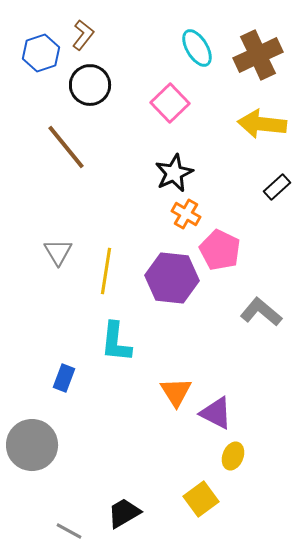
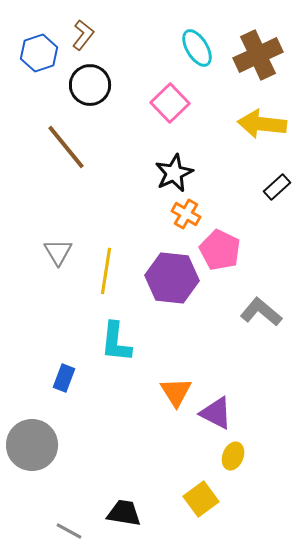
blue hexagon: moved 2 px left
black trapezoid: rotated 39 degrees clockwise
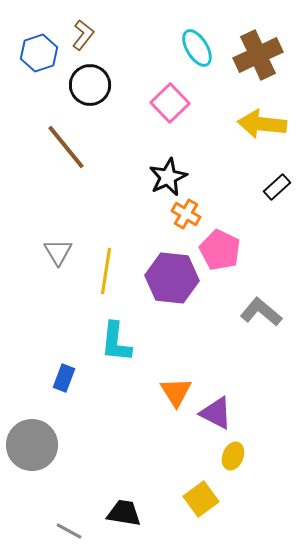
black star: moved 6 px left, 4 px down
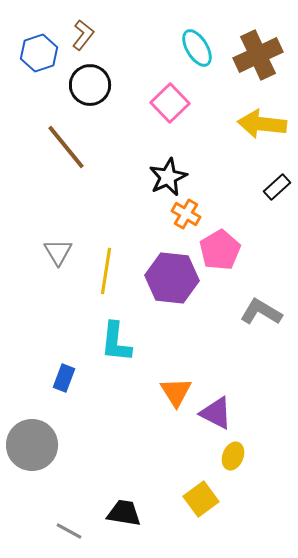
pink pentagon: rotated 15 degrees clockwise
gray L-shape: rotated 9 degrees counterclockwise
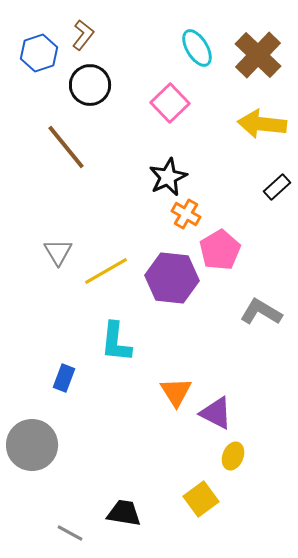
brown cross: rotated 21 degrees counterclockwise
yellow line: rotated 51 degrees clockwise
gray line: moved 1 px right, 2 px down
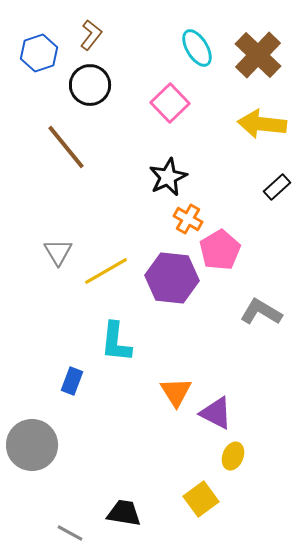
brown L-shape: moved 8 px right
orange cross: moved 2 px right, 5 px down
blue rectangle: moved 8 px right, 3 px down
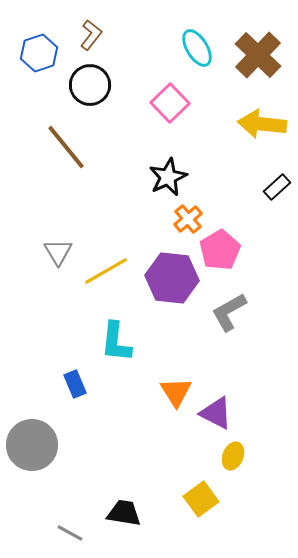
orange cross: rotated 20 degrees clockwise
gray L-shape: moved 32 px left; rotated 60 degrees counterclockwise
blue rectangle: moved 3 px right, 3 px down; rotated 44 degrees counterclockwise
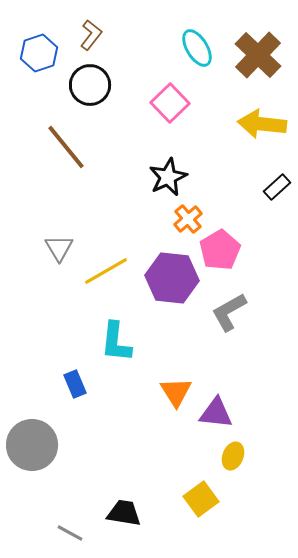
gray triangle: moved 1 px right, 4 px up
purple triangle: rotated 21 degrees counterclockwise
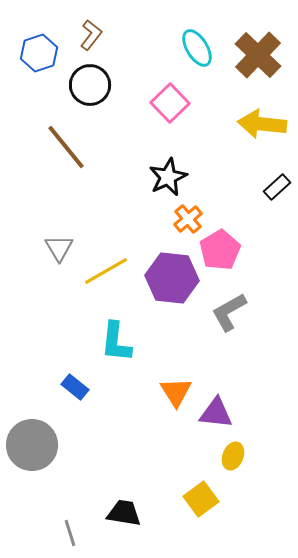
blue rectangle: moved 3 px down; rotated 28 degrees counterclockwise
gray line: rotated 44 degrees clockwise
